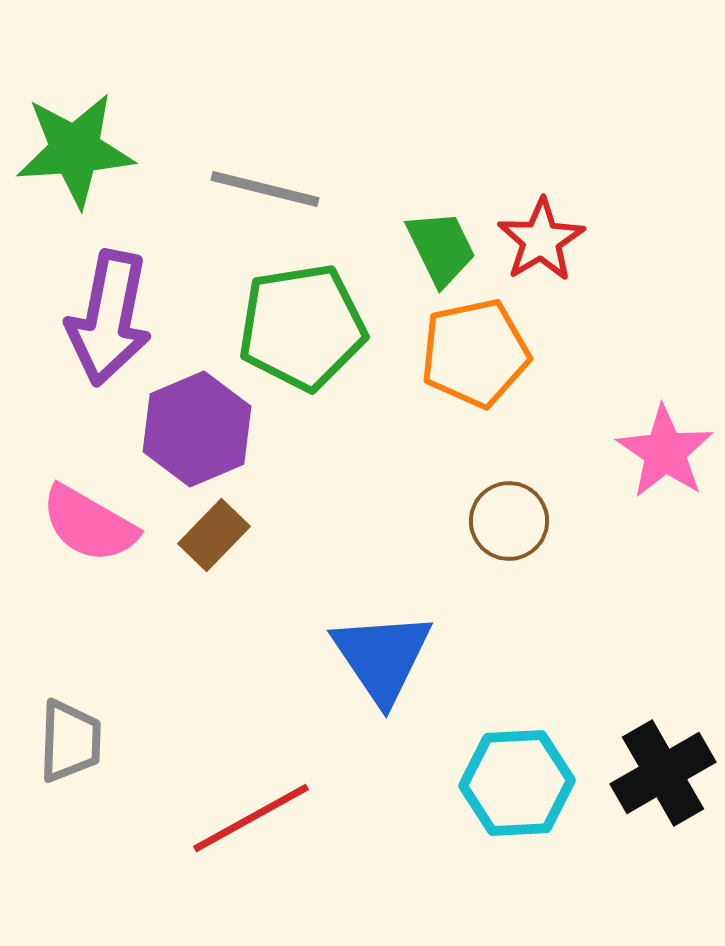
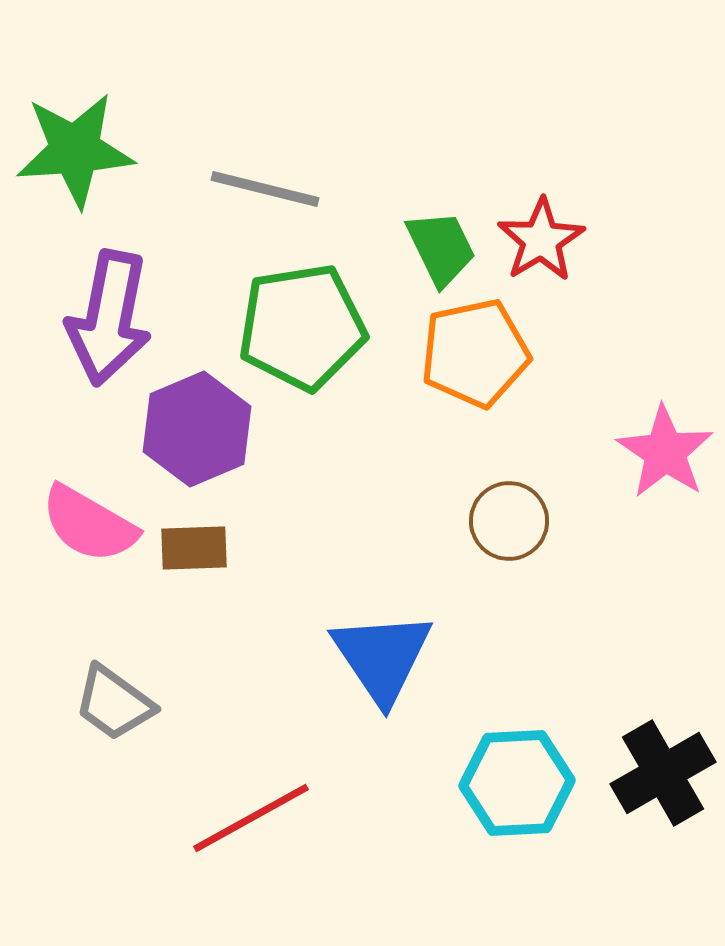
brown rectangle: moved 20 px left, 13 px down; rotated 44 degrees clockwise
gray trapezoid: moved 44 px right, 38 px up; rotated 124 degrees clockwise
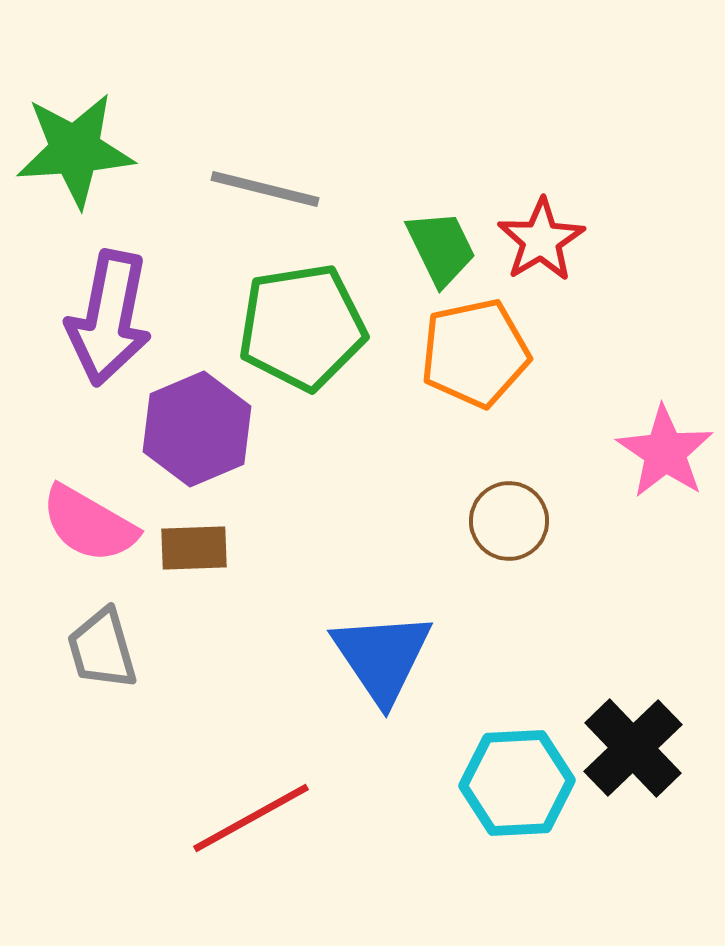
gray trapezoid: moved 12 px left, 54 px up; rotated 38 degrees clockwise
black cross: moved 30 px left, 25 px up; rotated 14 degrees counterclockwise
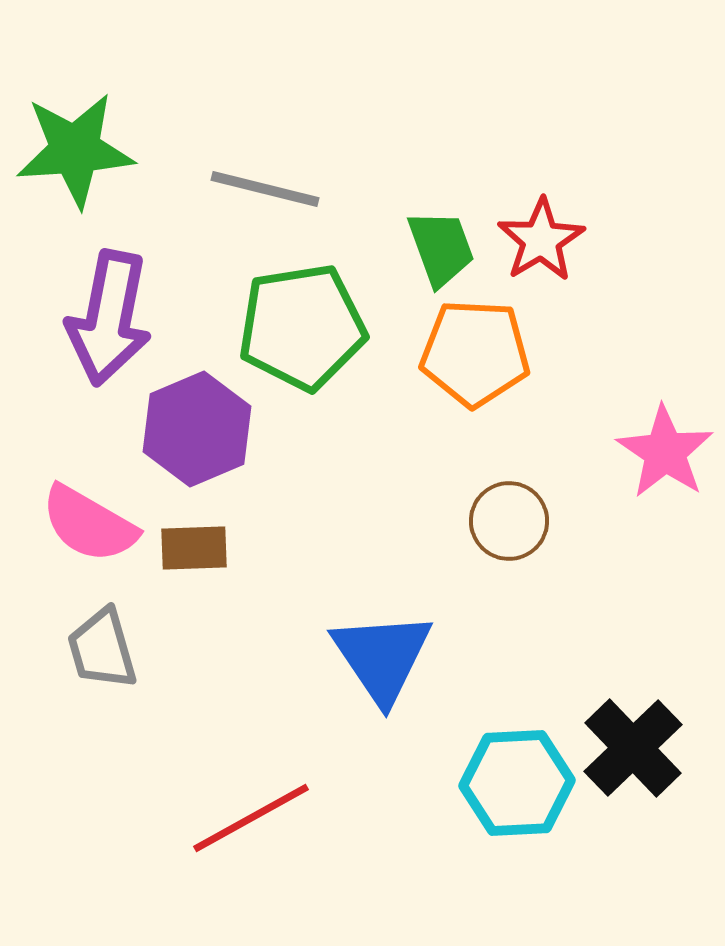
green trapezoid: rotated 6 degrees clockwise
orange pentagon: rotated 15 degrees clockwise
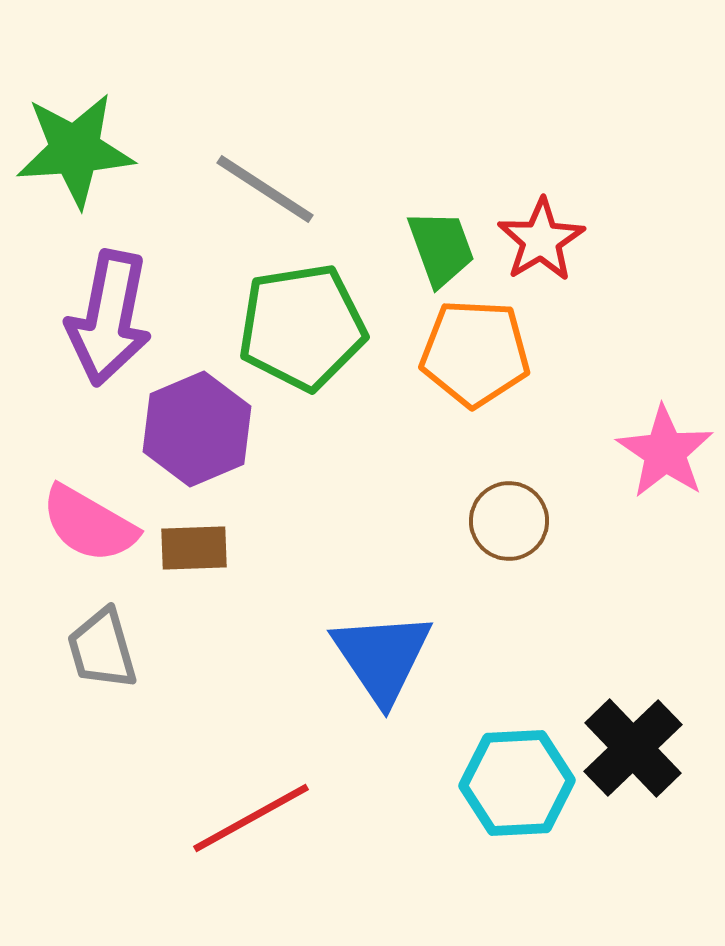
gray line: rotated 19 degrees clockwise
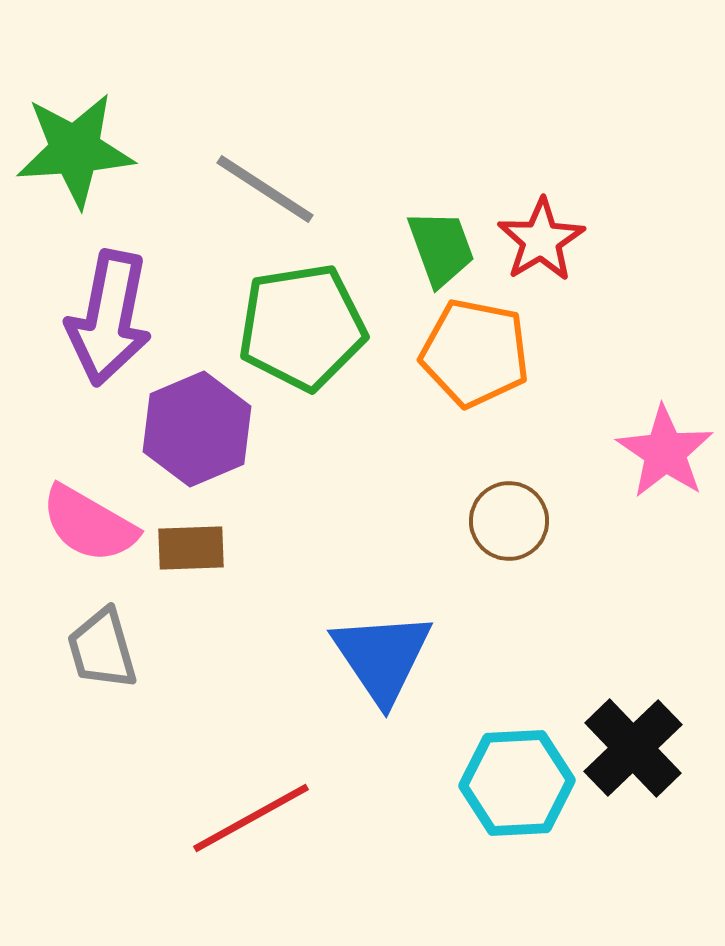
orange pentagon: rotated 8 degrees clockwise
brown rectangle: moved 3 px left
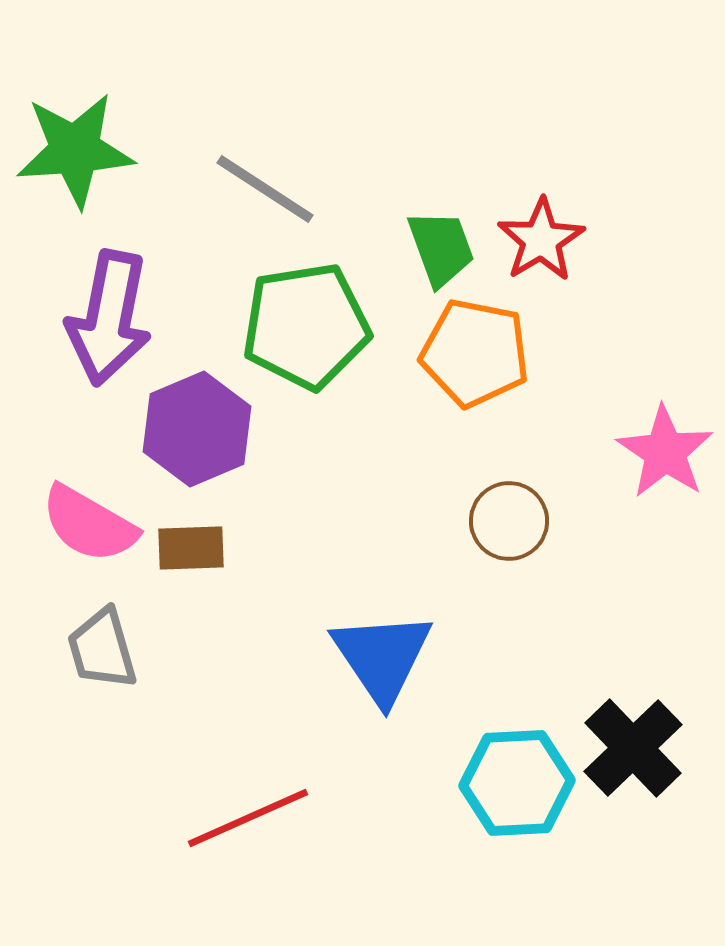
green pentagon: moved 4 px right, 1 px up
red line: moved 3 px left; rotated 5 degrees clockwise
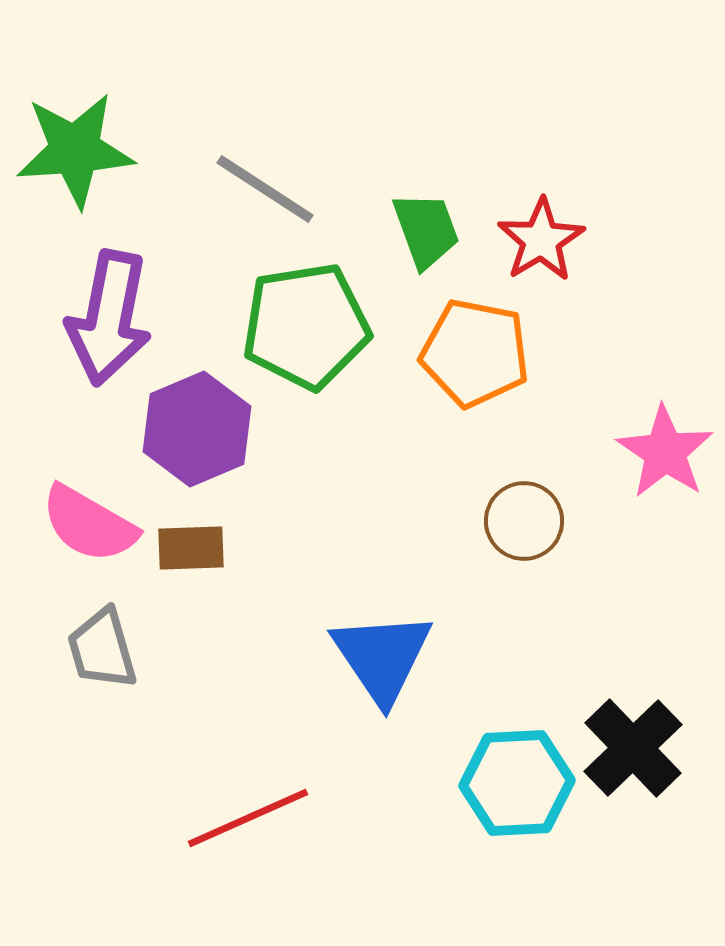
green trapezoid: moved 15 px left, 18 px up
brown circle: moved 15 px right
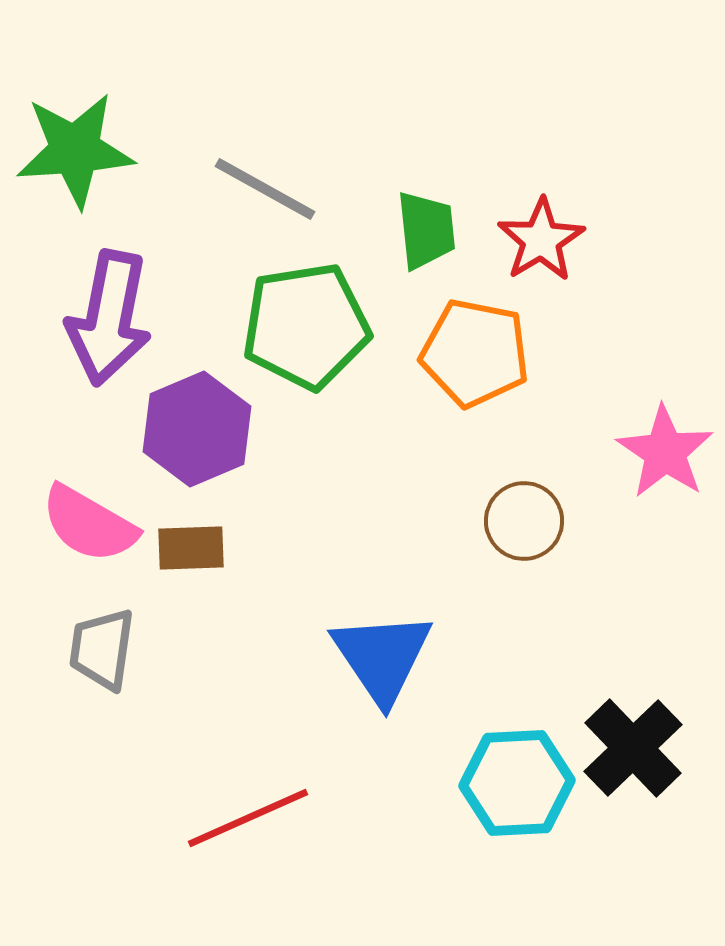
gray line: rotated 4 degrees counterclockwise
green trapezoid: rotated 14 degrees clockwise
gray trapezoid: rotated 24 degrees clockwise
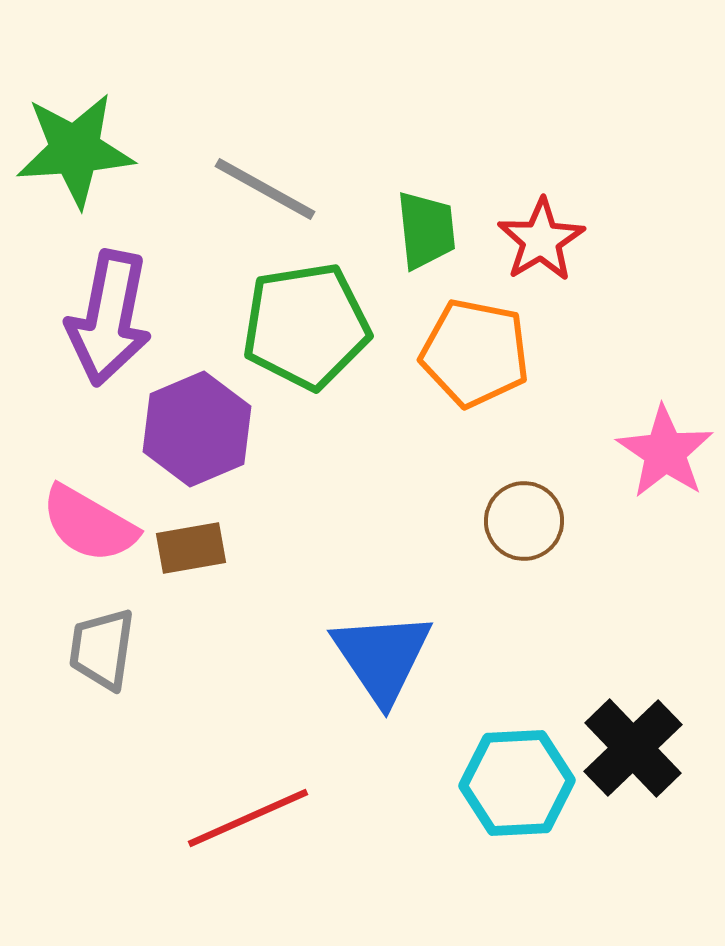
brown rectangle: rotated 8 degrees counterclockwise
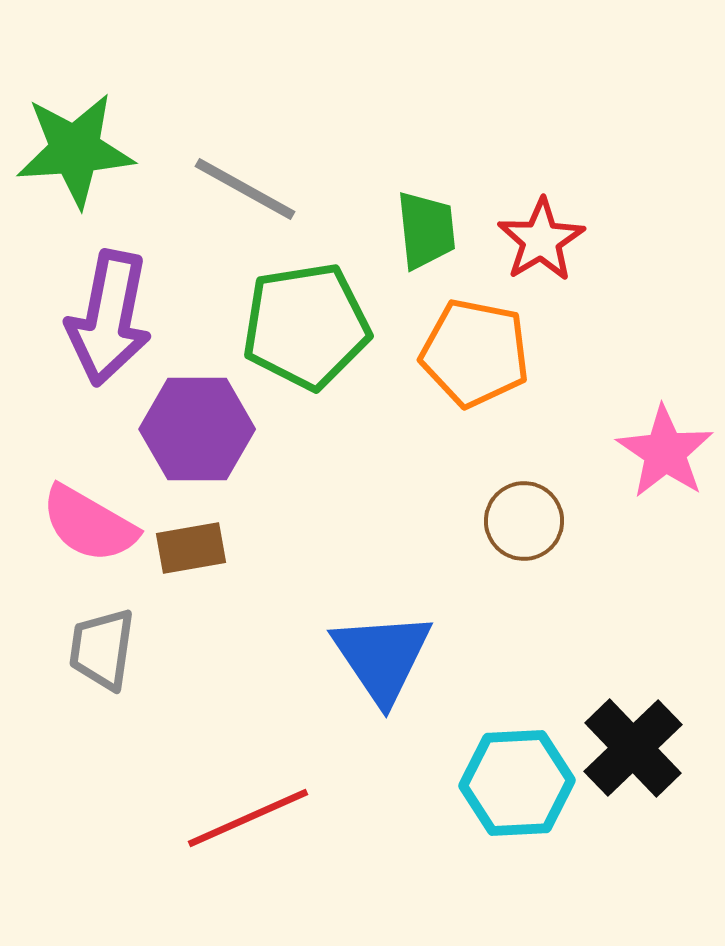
gray line: moved 20 px left
purple hexagon: rotated 23 degrees clockwise
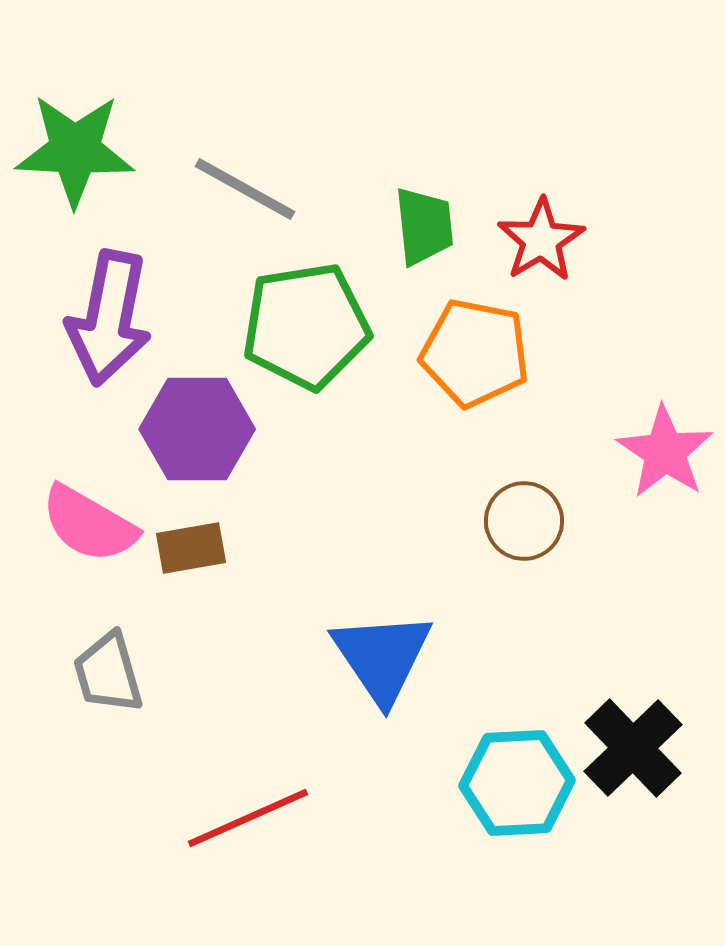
green star: rotated 7 degrees clockwise
green trapezoid: moved 2 px left, 4 px up
gray trapezoid: moved 6 px right, 24 px down; rotated 24 degrees counterclockwise
